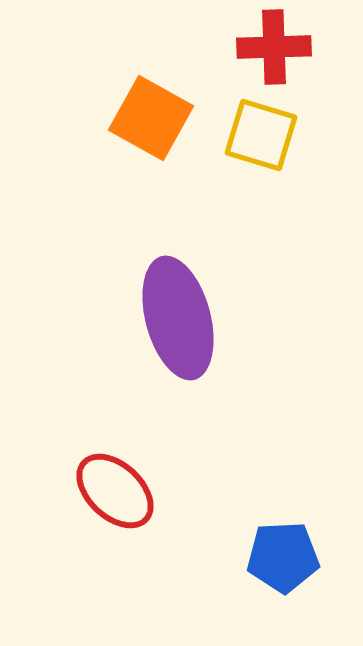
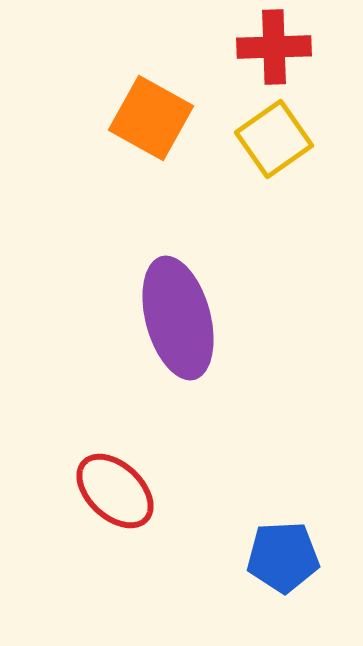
yellow square: moved 13 px right, 4 px down; rotated 38 degrees clockwise
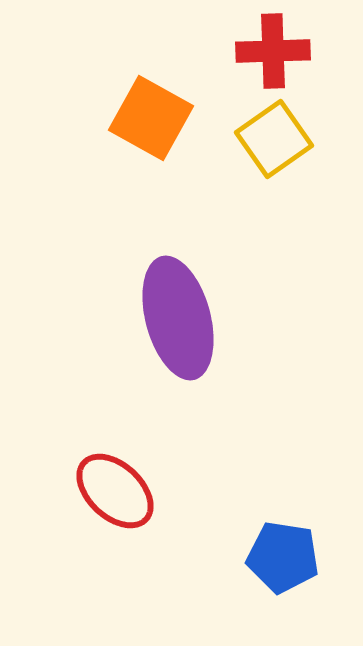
red cross: moved 1 px left, 4 px down
blue pentagon: rotated 12 degrees clockwise
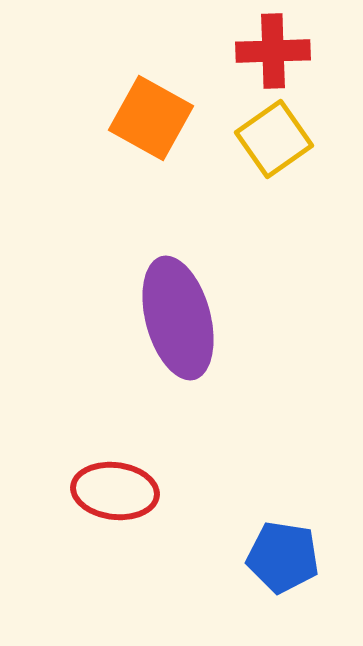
red ellipse: rotated 36 degrees counterclockwise
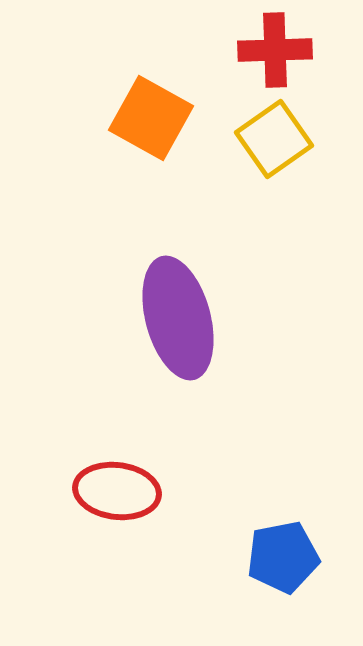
red cross: moved 2 px right, 1 px up
red ellipse: moved 2 px right
blue pentagon: rotated 20 degrees counterclockwise
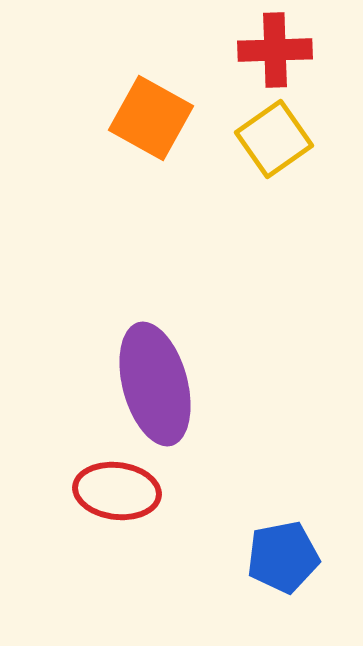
purple ellipse: moved 23 px left, 66 px down
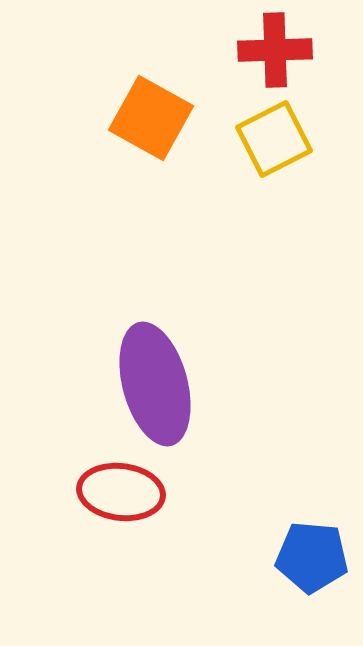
yellow square: rotated 8 degrees clockwise
red ellipse: moved 4 px right, 1 px down
blue pentagon: moved 29 px right; rotated 16 degrees clockwise
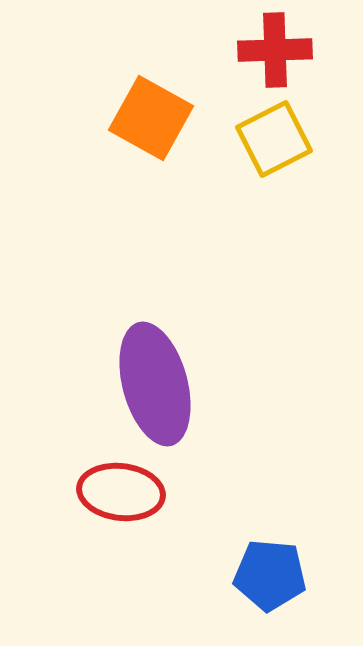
blue pentagon: moved 42 px left, 18 px down
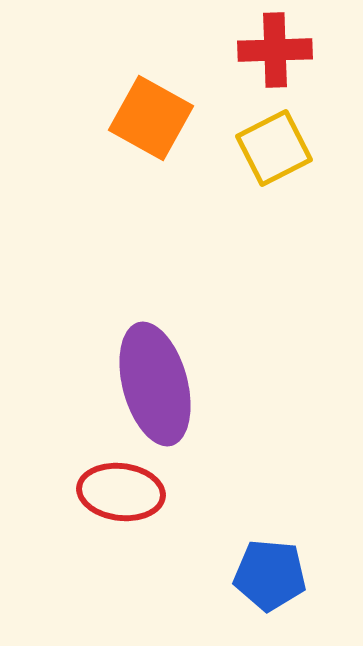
yellow square: moved 9 px down
